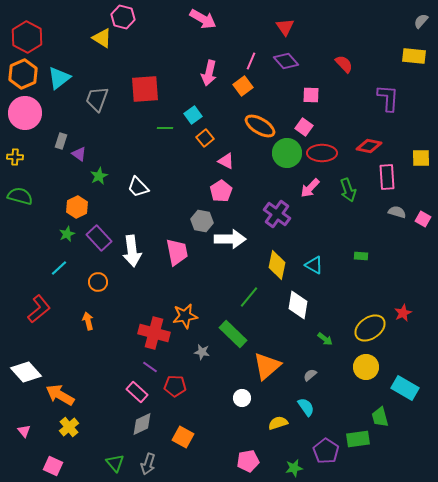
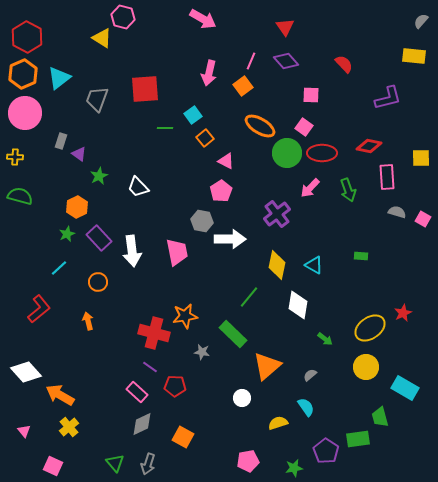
purple L-shape at (388, 98): rotated 72 degrees clockwise
purple cross at (277, 214): rotated 16 degrees clockwise
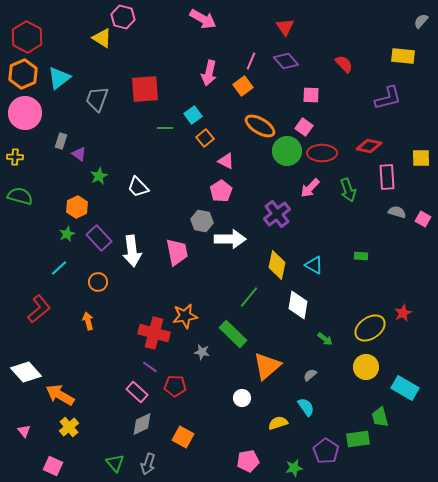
yellow rectangle at (414, 56): moved 11 px left
green circle at (287, 153): moved 2 px up
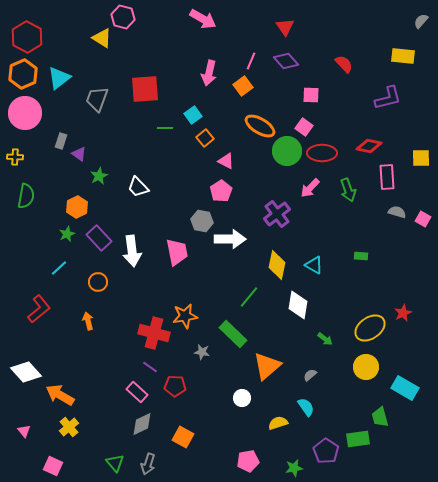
green semicircle at (20, 196): moved 6 px right; rotated 85 degrees clockwise
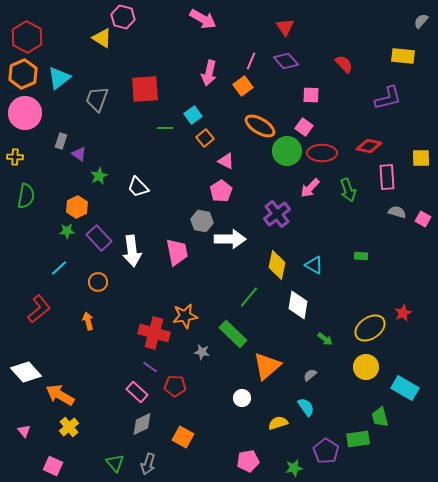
green star at (67, 234): moved 3 px up; rotated 21 degrees clockwise
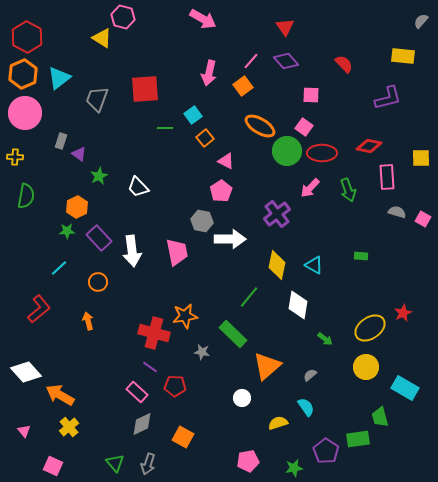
pink line at (251, 61): rotated 18 degrees clockwise
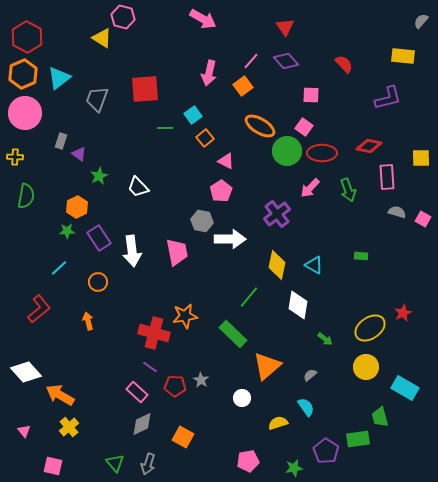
purple rectangle at (99, 238): rotated 10 degrees clockwise
gray star at (202, 352): moved 1 px left, 28 px down; rotated 21 degrees clockwise
pink square at (53, 466): rotated 12 degrees counterclockwise
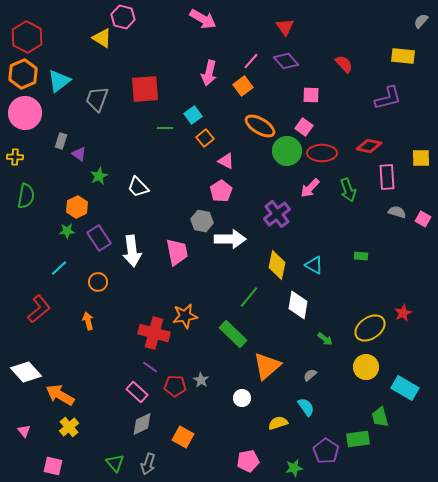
cyan triangle at (59, 78): moved 3 px down
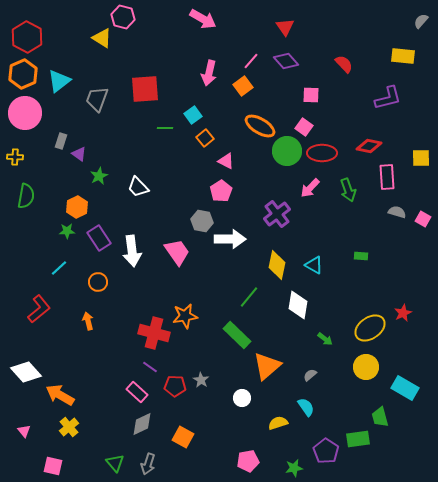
pink trapezoid at (177, 252): rotated 24 degrees counterclockwise
green rectangle at (233, 334): moved 4 px right, 1 px down
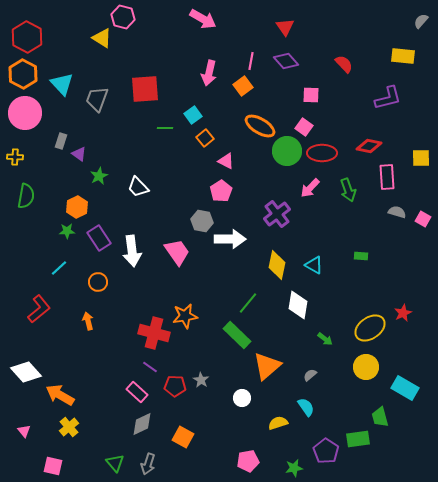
pink line at (251, 61): rotated 30 degrees counterclockwise
orange hexagon at (23, 74): rotated 8 degrees counterclockwise
cyan triangle at (59, 81): moved 3 px right, 3 px down; rotated 35 degrees counterclockwise
green line at (249, 297): moved 1 px left, 6 px down
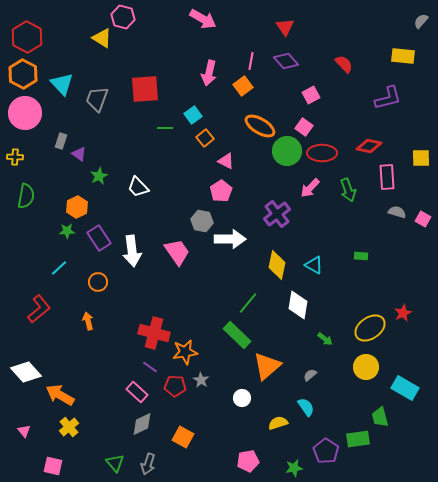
pink square at (311, 95): rotated 30 degrees counterclockwise
orange star at (185, 316): moved 36 px down
